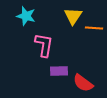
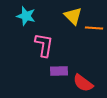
yellow triangle: rotated 18 degrees counterclockwise
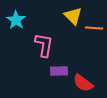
cyan star: moved 10 px left, 4 px down; rotated 18 degrees clockwise
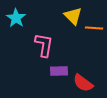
cyan star: moved 2 px up
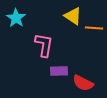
yellow triangle: rotated 12 degrees counterclockwise
red semicircle: rotated 10 degrees counterclockwise
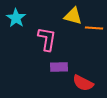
yellow triangle: rotated 18 degrees counterclockwise
pink L-shape: moved 3 px right, 6 px up
purple rectangle: moved 4 px up
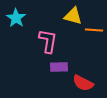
orange line: moved 2 px down
pink L-shape: moved 1 px right, 2 px down
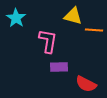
red semicircle: moved 3 px right, 1 px down
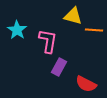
cyan star: moved 1 px right, 12 px down
purple rectangle: rotated 60 degrees counterclockwise
